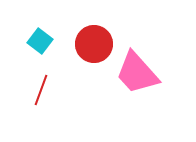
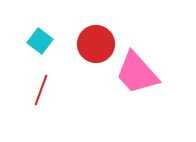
red circle: moved 2 px right
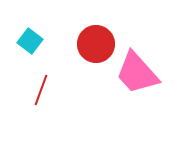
cyan square: moved 10 px left
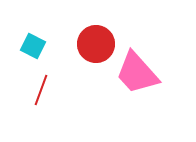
cyan square: moved 3 px right, 5 px down; rotated 10 degrees counterclockwise
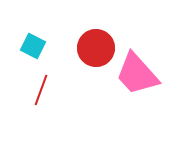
red circle: moved 4 px down
pink trapezoid: moved 1 px down
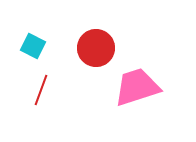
pink trapezoid: moved 13 px down; rotated 114 degrees clockwise
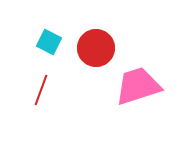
cyan square: moved 16 px right, 4 px up
pink trapezoid: moved 1 px right, 1 px up
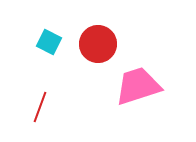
red circle: moved 2 px right, 4 px up
red line: moved 1 px left, 17 px down
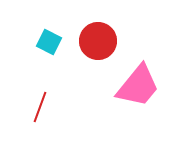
red circle: moved 3 px up
pink trapezoid: rotated 147 degrees clockwise
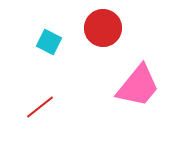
red circle: moved 5 px right, 13 px up
red line: rotated 32 degrees clockwise
